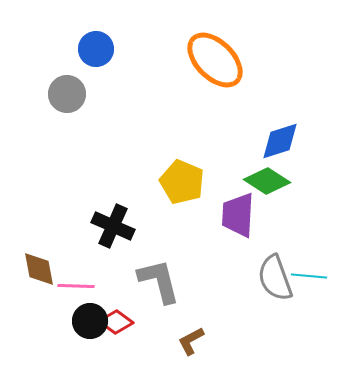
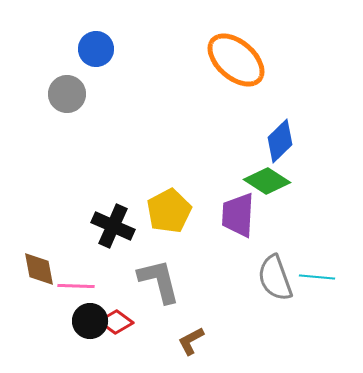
orange ellipse: moved 21 px right; rotated 4 degrees counterclockwise
blue diamond: rotated 27 degrees counterclockwise
yellow pentagon: moved 13 px left, 29 px down; rotated 21 degrees clockwise
cyan line: moved 8 px right, 1 px down
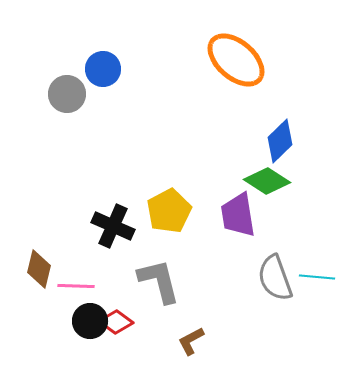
blue circle: moved 7 px right, 20 px down
purple trapezoid: rotated 12 degrees counterclockwise
brown diamond: rotated 24 degrees clockwise
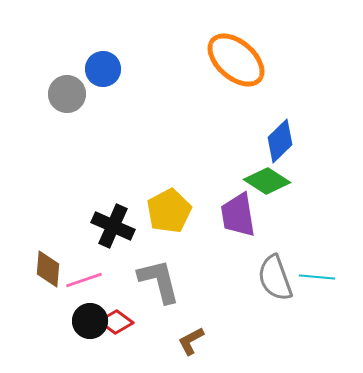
brown diamond: moved 9 px right; rotated 9 degrees counterclockwise
pink line: moved 8 px right, 6 px up; rotated 21 degrees counterclockwise
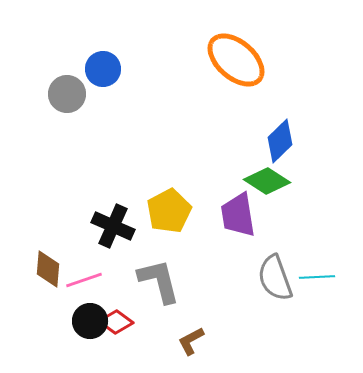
cyan line: rotated 8 degrees counterclockwise
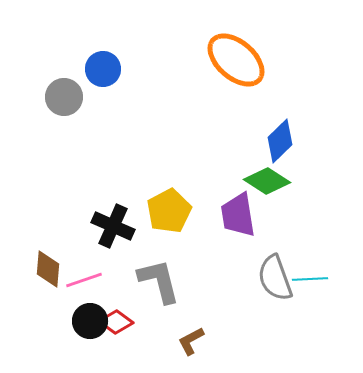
gray circle: moved 3 px left, 3 px down
cyan line: moved 7 px left, 2 px down
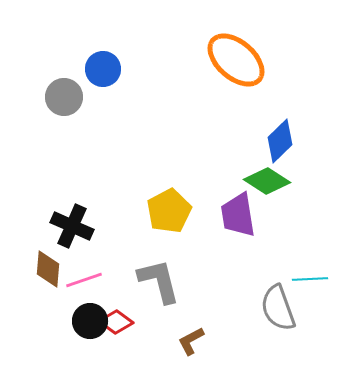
black cross: moved 41 px left
gray semicircle: moved 3 px right, 30 px down
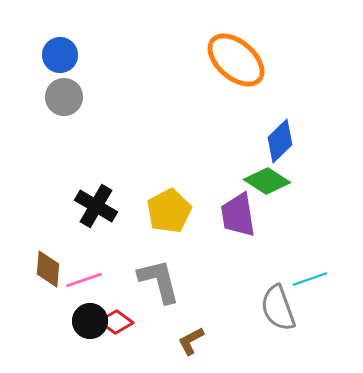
blue circle: moved 43 px left, 14 px up
black cross: moved 24 px right, 20 px up; rotated 6 degrees clockwise
cyan line: rotated 16 degrees counterclockwise
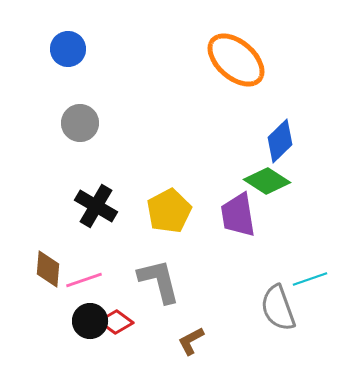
blue circle: moved 8 px right, 6 px up
gray circle: moved 16 px right, 26 px down
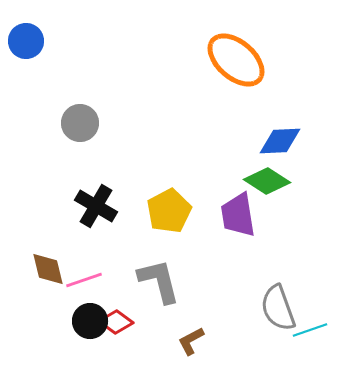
blue circle: moved 42 px left, 8 px up
blue diamond: rotated 42 degrees clockwise
brown diamond: rotated 18 degrees counterclockwise
cyan line: moved 51 px down
